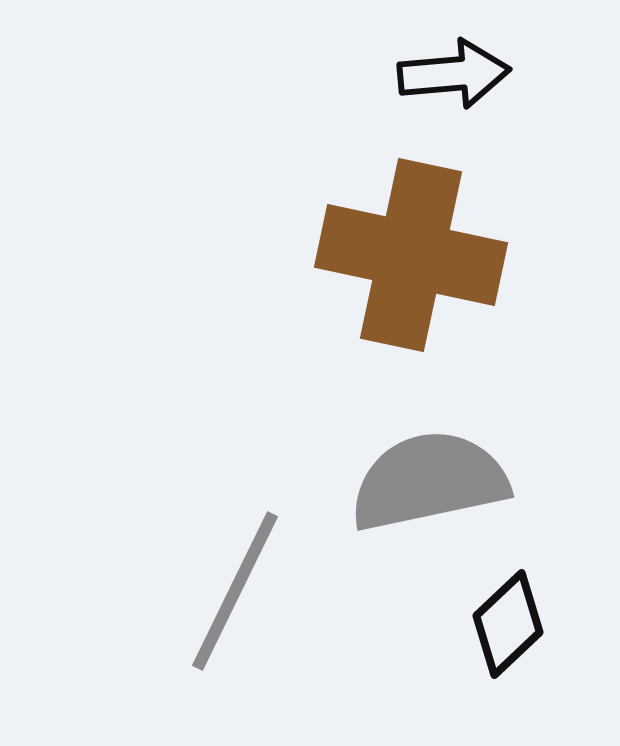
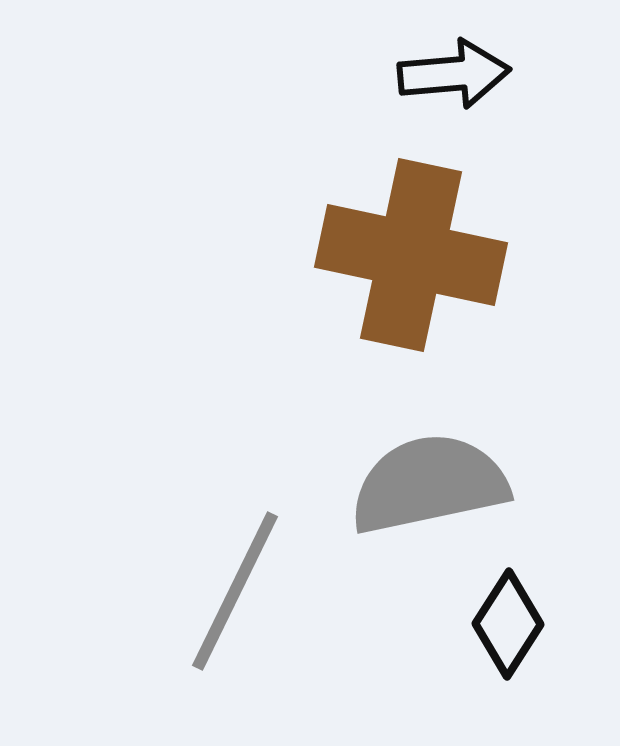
gray semicircle: moved 3 px down
black diamond: rotated 14 degrees counterclockwise
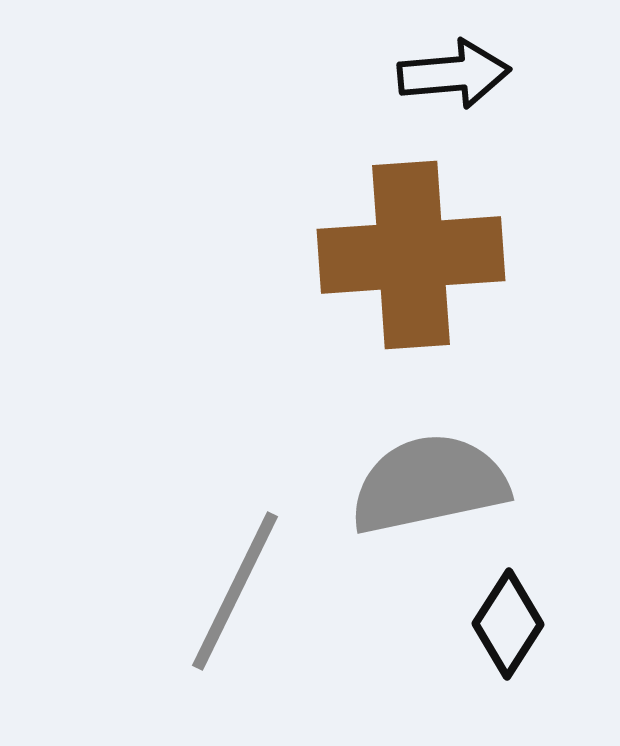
brown cross: rotated 16 degrees counterclockwise
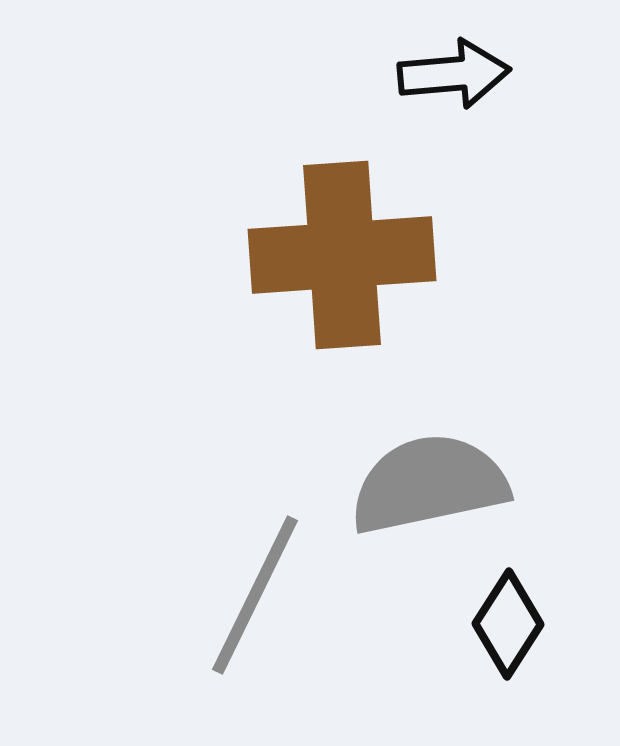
brown cross: moved 69 px left
gray line: moved 20 px right, 4 px down
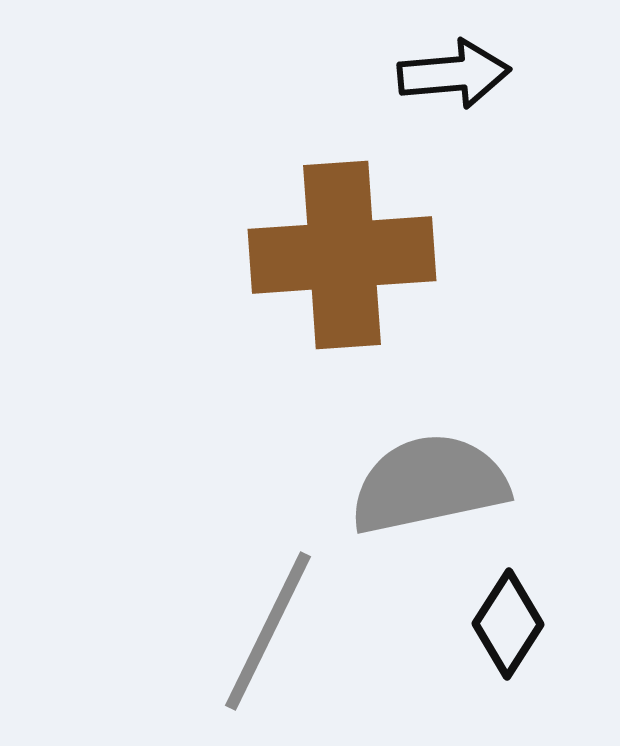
gray line: moved 13 px right, 36 px down
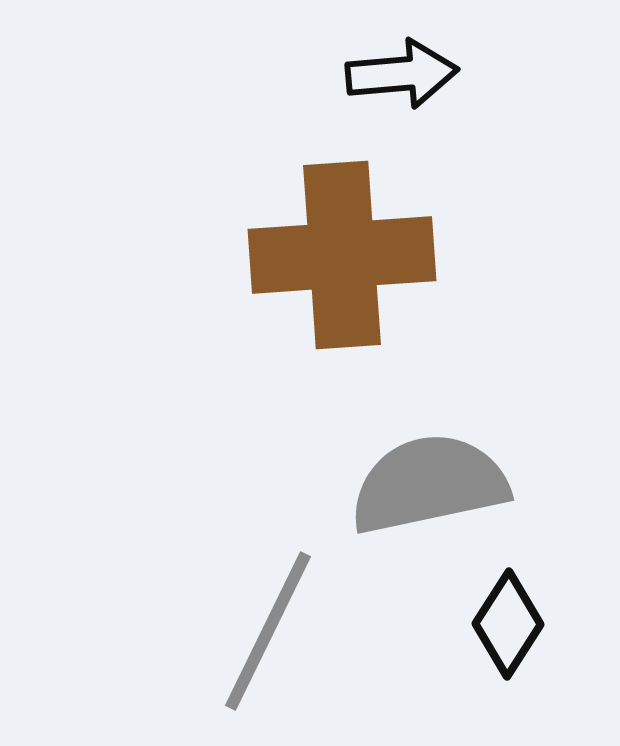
black arrow: moved 52 px left
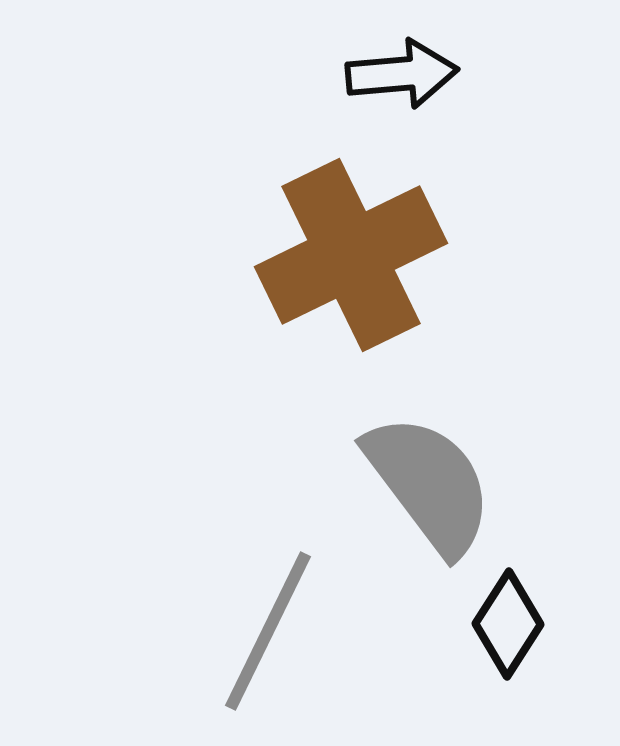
brown cross: moved 9 px right; rotated 22 degrees counterclockwise
gray semicircle: rotated 65 degrees clockwise
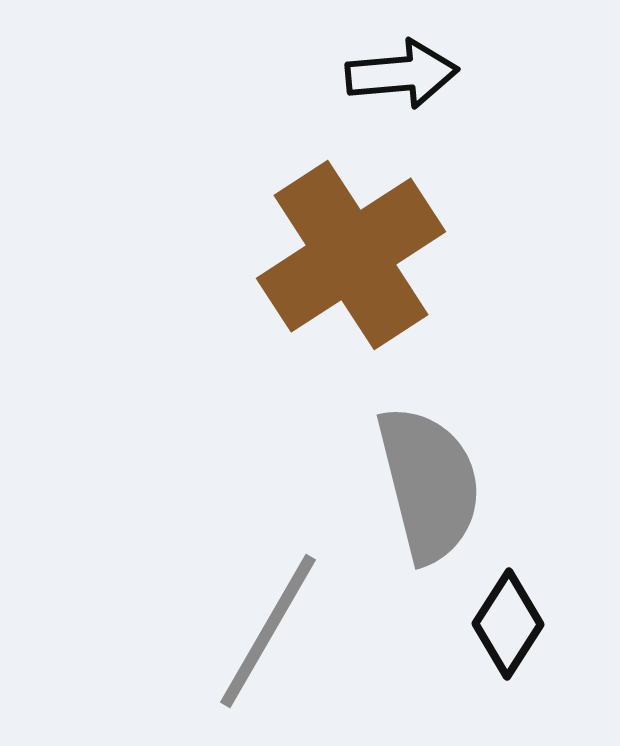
brown cross: rotated 7 degrees counterclockwise
gray semicircle: rotated 23 degrees clockwise
gray line: rotated 4 degrees clockwise
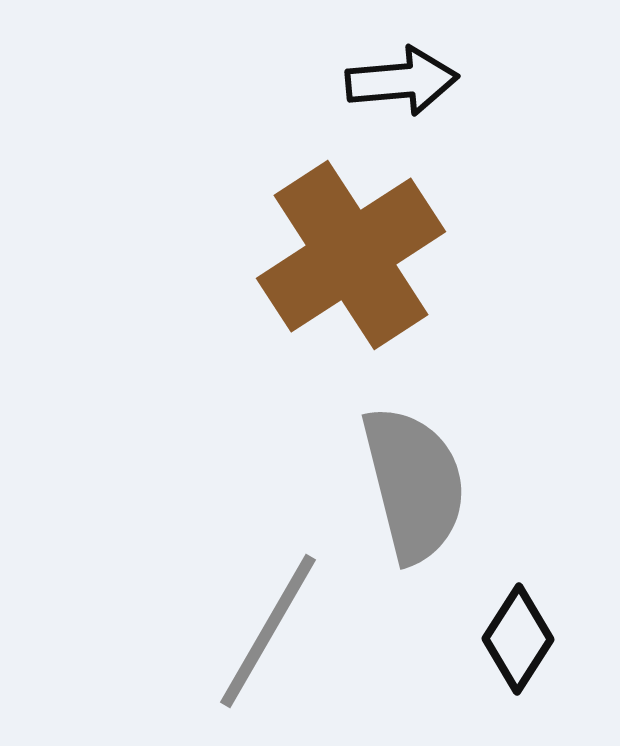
black arrow: moved 7 px down
gray semicircle: moved 15 px left
black diamond: moved 10 px right, 15 px down
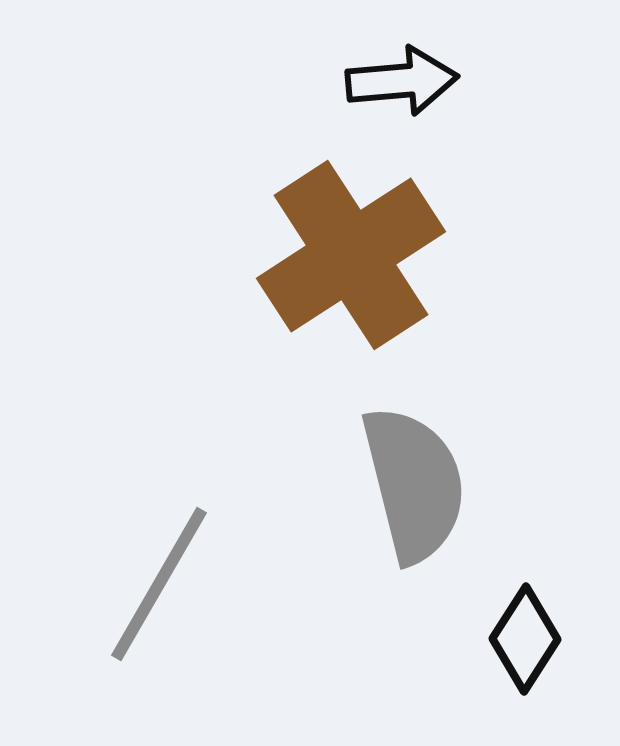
gray line: moved 109 px left, 47 px up
black diamond: moved 7 px right
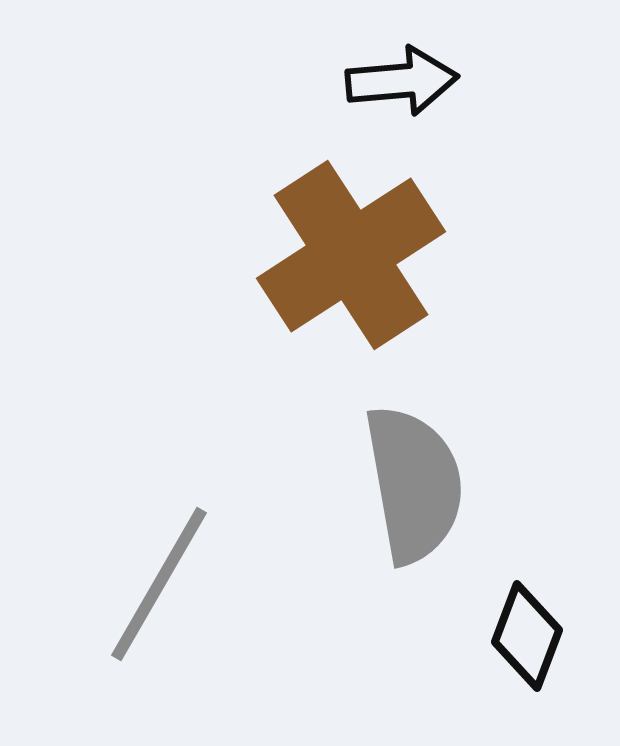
gray semicircle: rotated 4 degrees clockwise
black diamond: moved 2 px right, 3 px up; rotated 12 degrees counterclockwise
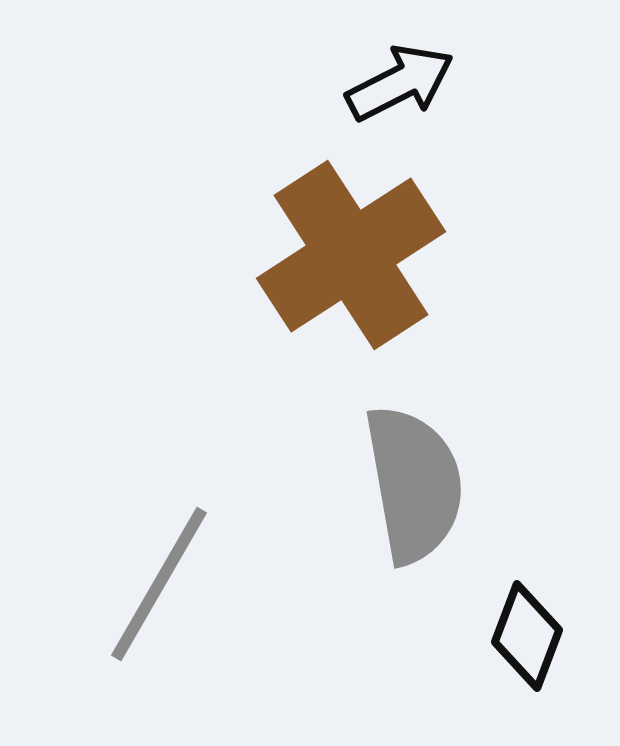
black arrow: moved 2 px left, 2 px down; rotated 22 degrees counterclockwise
